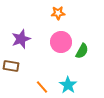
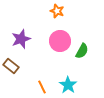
orange star: moved 1 px left, 2 px up; rotated 24 degrees clockwise
pink circle: moved 1 px left, 1 px up
brown rectangle: rotated 28 degrees clockwise
orange line: rotated 16 degrees clockwise
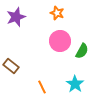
orange star: moved 2 px down
purple star: moved 5 px left, 22 px up
cyan star: moved 7 px right, 1 px up
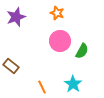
cyan star: moved 2 px left
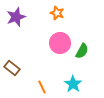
pink circle: moved 2 px down
brown rectangle: moved 1 px right, 2 px down
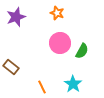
brown rectangle: moved 1 px left, 1 px up
